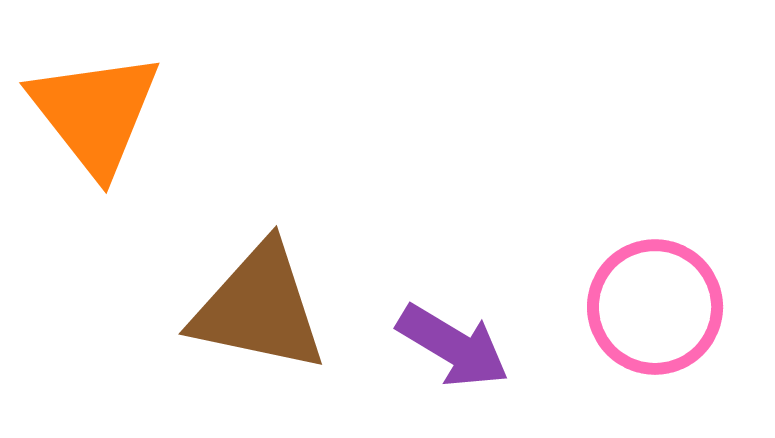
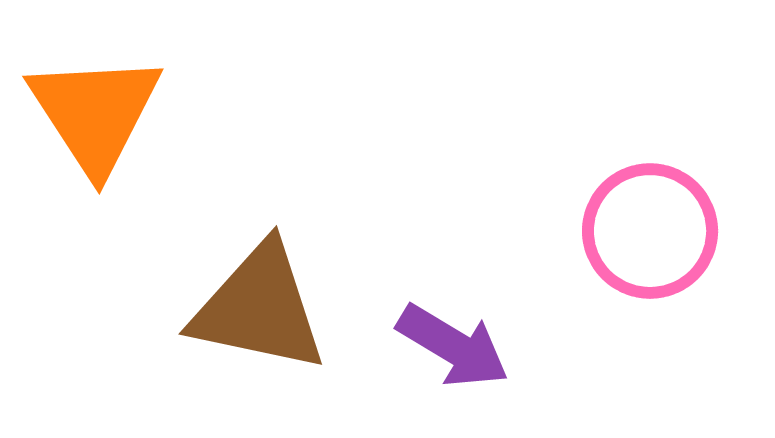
orange triangle: rotated 5 degrees clockwise
pink circle: moved 5 px left, 76 px up
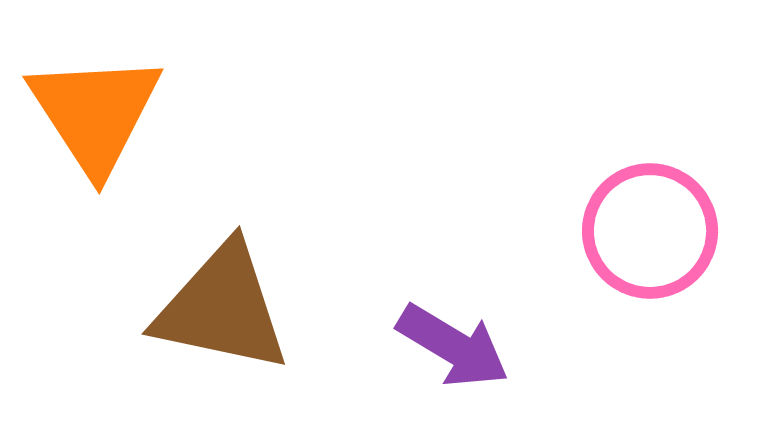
brown triangle: moved 37 px left
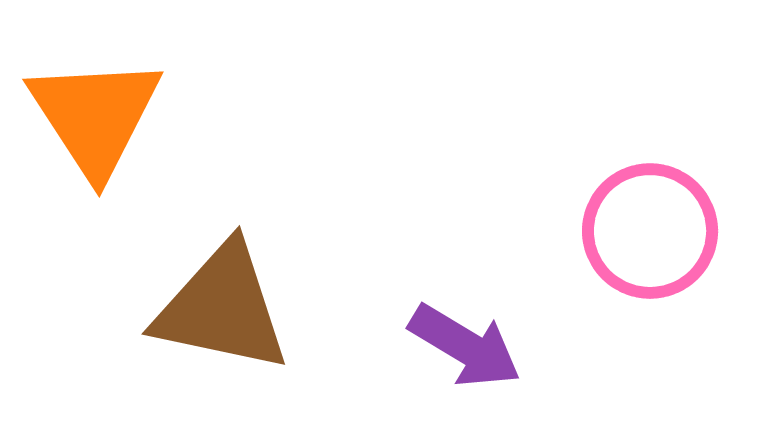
orange triangle: moved 3 px down
purple arrow: moved 12 px right
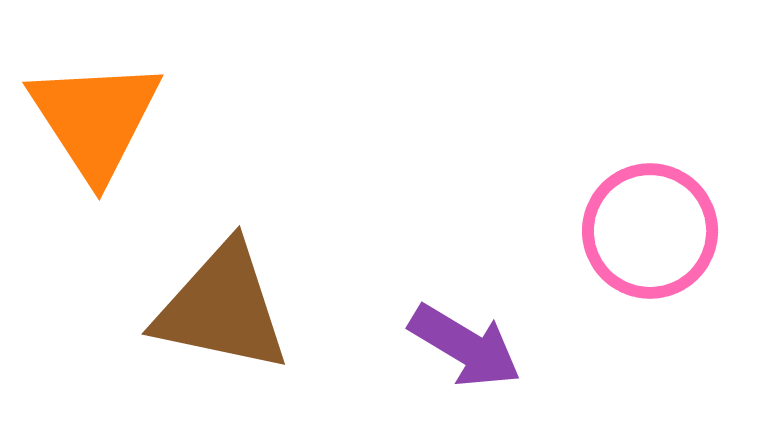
orange triangle: moved 3 px down
